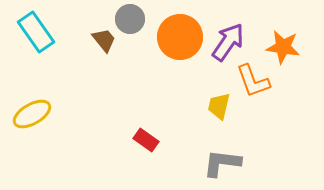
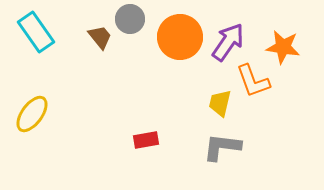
brown trapezoid: moved 4 px left, 3 px up
yellow trapezoid: moved 1 px right, 3 px up
yellow ellipse: rotated 24 degrees counterclockwise
red rectangle: rotated 45 degrees counterclockwise
gray L-shape: moved 16 px up
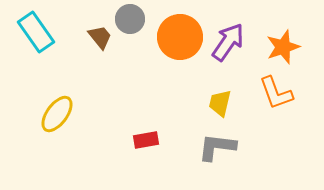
orange star: rotated 28 degrees counterclockwise
orange L-shape: moved 23 px right, 12 px down
yellow ellipse: moved 25 px right
gray L-shape: moved 5 px left
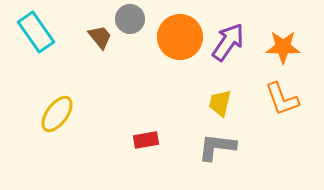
orange star: rotated 20 degrees clockwise
orange L-shape: moved 6 px right, 6 px down
